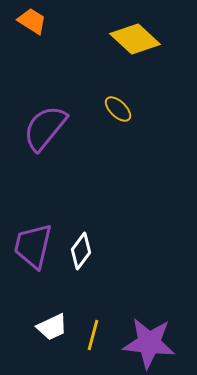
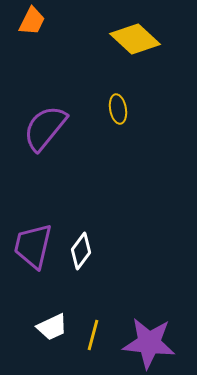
orange trapezoid: rotated 84 degrees clockwise
yellow ellipse: rotated 36 degrees clockwise
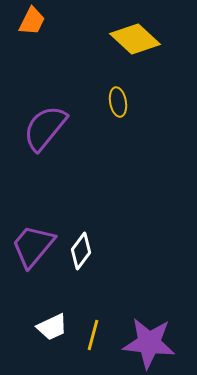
yellow ellipse: moved 7 px up
purple trapezoid: rotated 27 degrees clockwise
